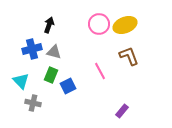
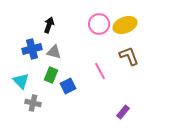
purple rectangle: moved 1 px right, 1 px down
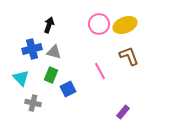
cyan triangle: moved 3 px up
blue square: moved 3 px down
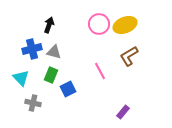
brown L-shape: rotated 100 degrees counterclockwise
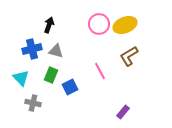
gray triangle: moved 2 px right, 1 px up
blue square: moved 2 px right, 2 px up
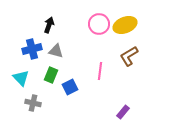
pink line: rotated 36 degrees clockwise
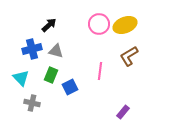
black arrow: rotated 28 degrees clockwise
gray cross: moved 1 px left
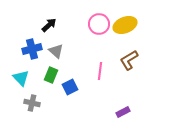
gray triangle: rotated 28 degrees clockwise
brown L-shape: moved 4 px down
purple rectangle: rotated 24 degrees clockwise
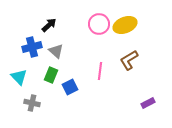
blue cross: moved 2 px up
cyan triangle: moved 2 px left, 1 px up
purple rectangle: moved 25 px right, 9 px up
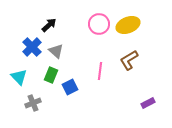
yellow ellipse: moved 3 px right
blue cross: rotated 30 degrees counterclockwise
gray cross: moved 1 px right; rotated 35 degrees counterclockwise
